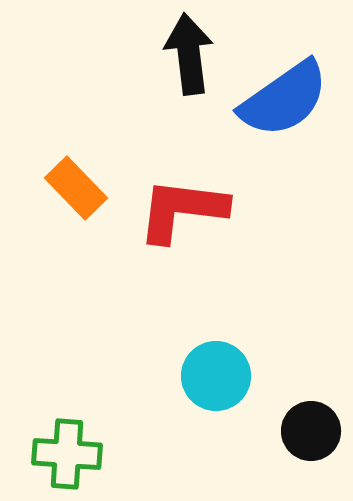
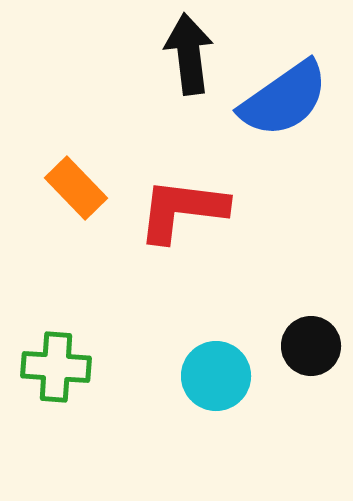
black circle: moved 85 px up
green cross: moved 11 px left, 87 px up
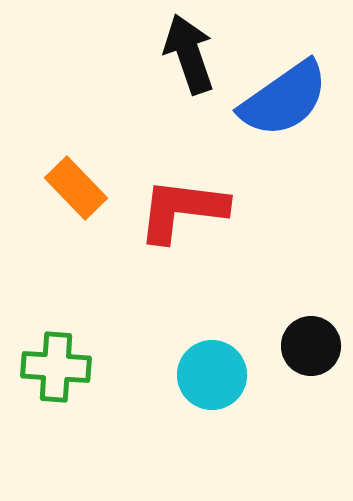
black arrow: rotated 12 degrees counterclockwise
cyan circle: moved 4 px left, 1 px up
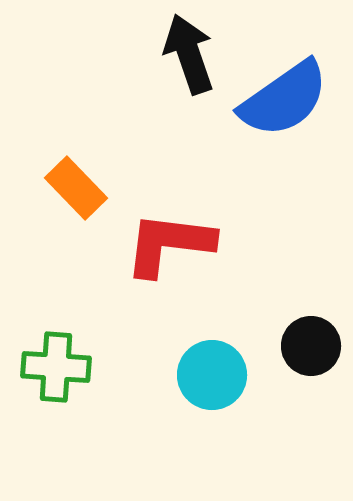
red L-shape: moved 13 px left, 34 px down
